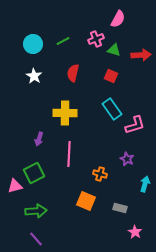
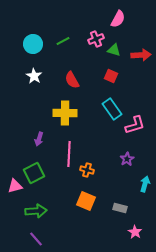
red semicircle: moved 1 px left, 7 px down; rotated 42 degrees counterclockwise
purple star: rotated 16 degrees clockwise
orange cross: moved 13 px left, 4 px up
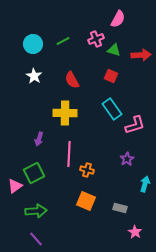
pink triangle: rotated 21 degrees counterclockwise
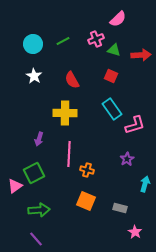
pink semicircle: rotated 18 degrees clockwise
green arrow: moved 3 px right, 1 px up
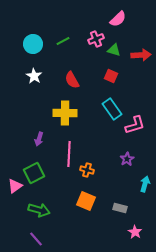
green arrow: rotated 20 degrees clockwise
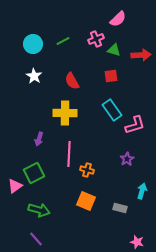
red square: rotated 32 degrees counterclockwise
red semicircle: moved 1 px down
cyan rectangle: moved 1 px down
cyan arrow: moved 3 px left, 7 px down
pink star: moved 2 px right, 10 px down; rotated 16 degrees counterclockwise
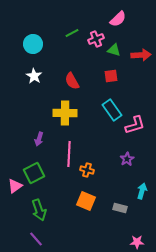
green line: moved 9 px right, 8 px up
green arrow: rotated 55 degrees clockwise
pink star: rotated 16 degrees counterclockwise
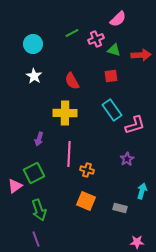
purple line: rotated 21 degrees clockwise
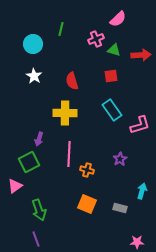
green line: moved 11 px left, 4 px up; rotated 48 degrees counterclockwise
red semicircle: rotated 12 degrees clockwise
pink L-shape: moved 5 px right
purple star: moved 7 px left
green square: moved 5 px left, 11 px up
orange square: moved 1 px right, 3 px down
